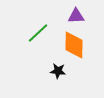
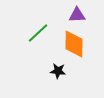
purple triangle: moved 1 px right, 1 px up
orange diamond: moved 1 px up
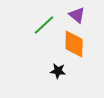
purple triangle: rotated 42 degrees clockwise
green line: moved 6 px right, 8 px up
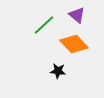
orange diamond: rotated 44 degrees counterclockwise
